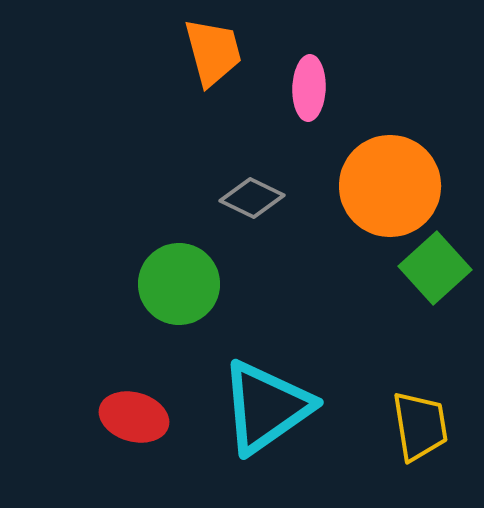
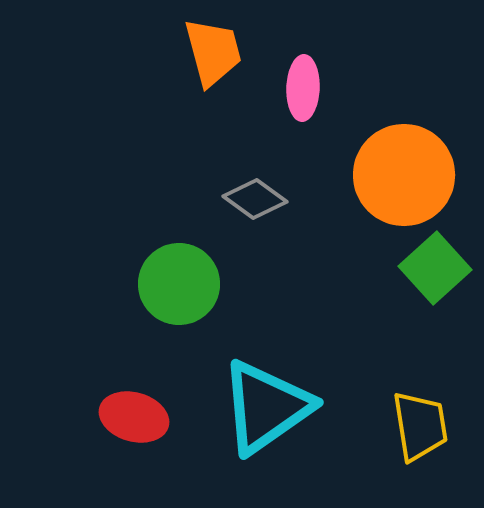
pink ellipse: moved 6 px left
orange circle: moved 14 px right, 11 px up
gray diamond: moved 3 px right, 1 px down; rotated 10 degrees clockwise
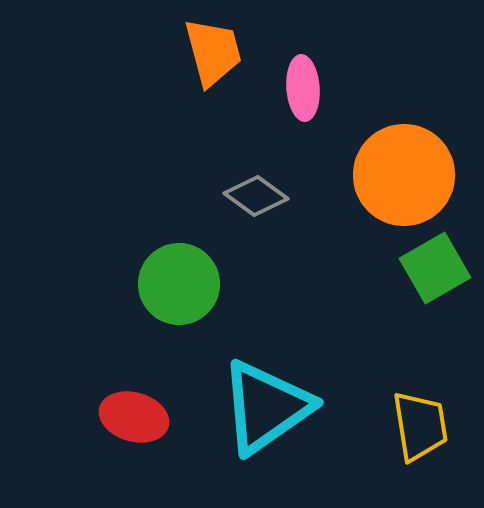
pink ellipse: rotated 6 degrees counterclockwise
gray diamond: moved 1 px right, 3 px up
green square: rotated 12 degrees clockwise
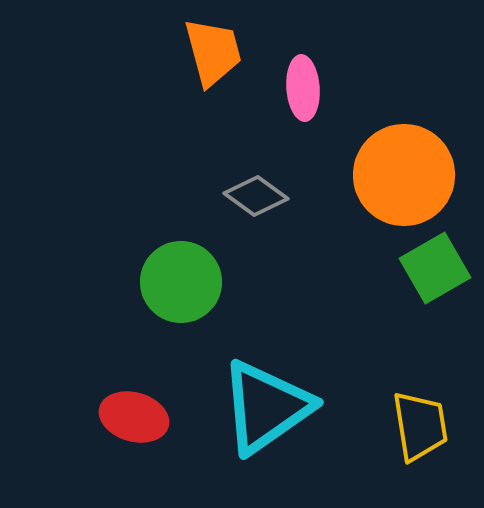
green circle: moved 2 px right, 2 px up
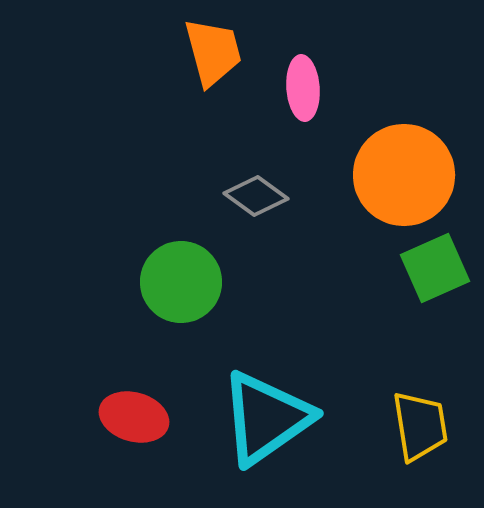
green square: rotated 6 degrees clockwise
cyan triangle: moved 11 px down
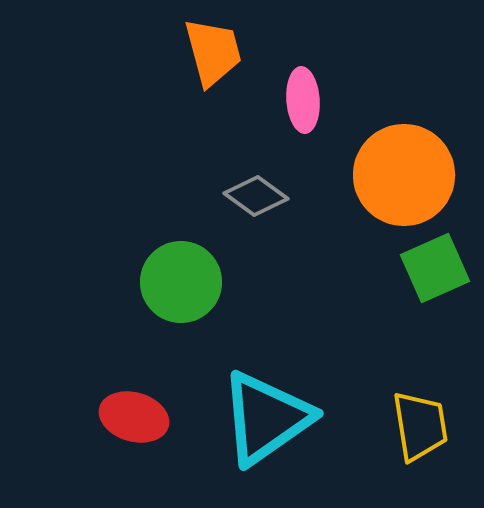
pink ellipse: moved 12 px down
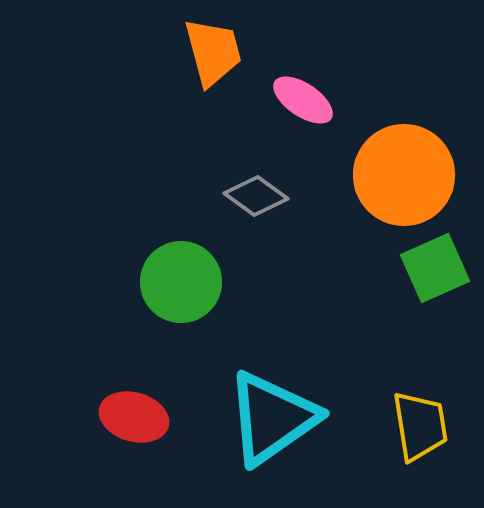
pink ellipse: rotated 52 degrees counterclockwise
cyan triangle: moved 6 px right
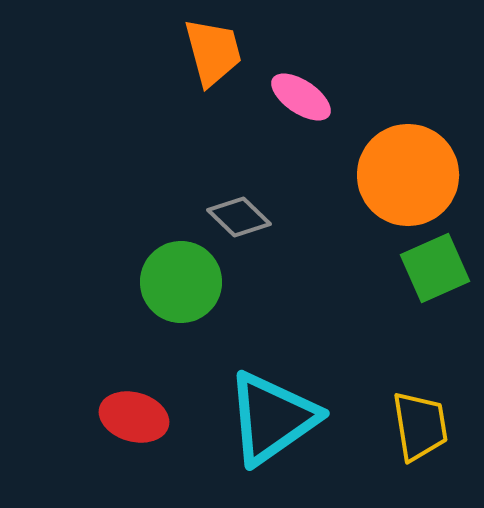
pink ellipse: moved 2 px left, 3 px up
orange circle: moved 4 px right
gray diamond: moved 17 px left, 21 px down; rotated 8 degrees clockwise
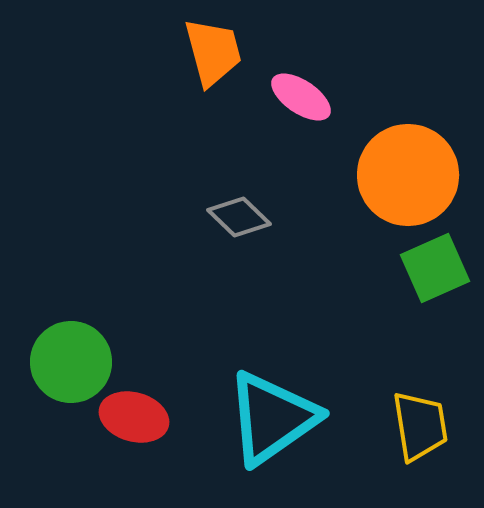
green circle: moved 110 px left, 80 px down
